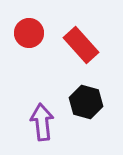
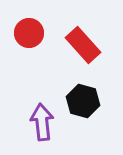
red rectangle: moved 2 px right
black hexagon: moved 3 px left, 1 px up
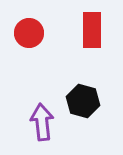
red rectangle: moved 9 px right, 15 px up; rotated 42 degrees clockwise
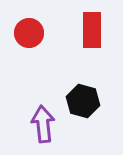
purple arrow: moved 1 px right, 2 px down
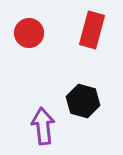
red rectangle: rotated 15 degrees clockwise
purple arrow: moved 2 px down
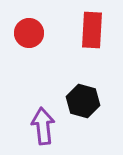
red rectangle: rotated 12 degrees counterclockwise
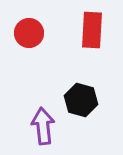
black hexagon: moved 2 px left, 1 px up
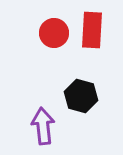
red circle: moved 25 px right
black hexagon: moved 4 px up
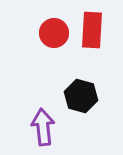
purple arrow: moved 1 px down
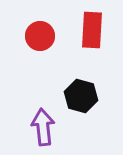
red circle: moved 14 px left, 3 px down
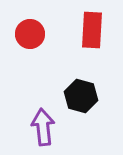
red circle: moved 10 px left, 2 px up
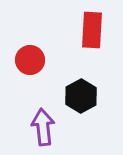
red circle: moved 26 px down
black hexagon: rotated 16 degrees clockwise
